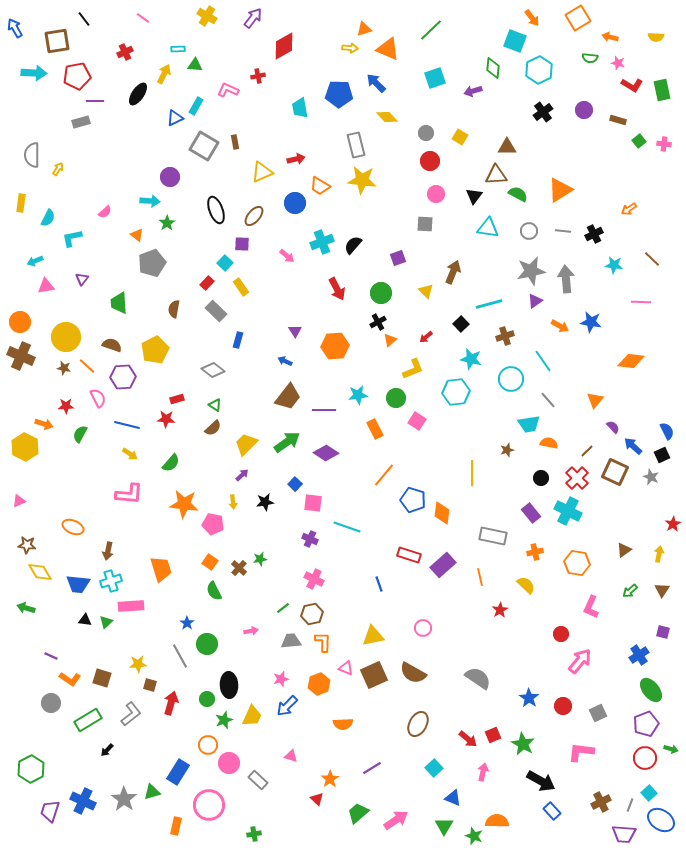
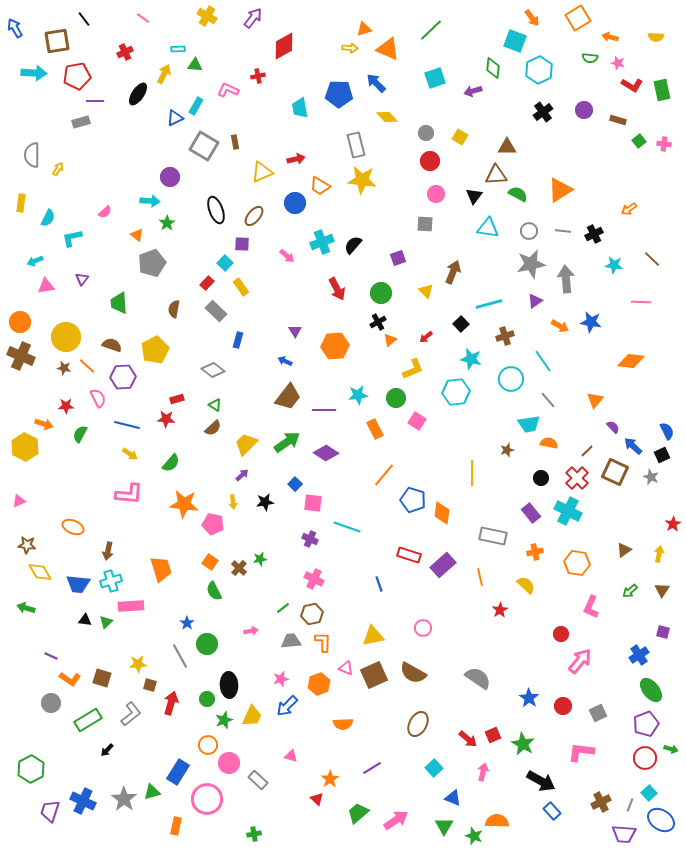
gray star at (531, 271): moved 7 px up
pink circle at (209, 805): moved 2 px left, 6 px up
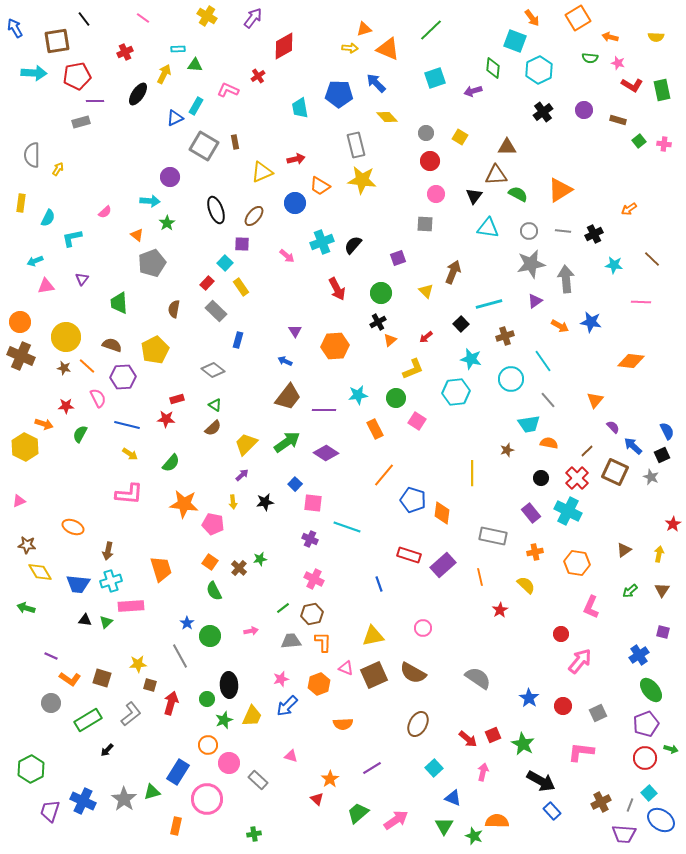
red cross at (258, 76): rotated 24 degrees counterclockwise
green circle at (207, 644): moved 3 px right, 8 px up
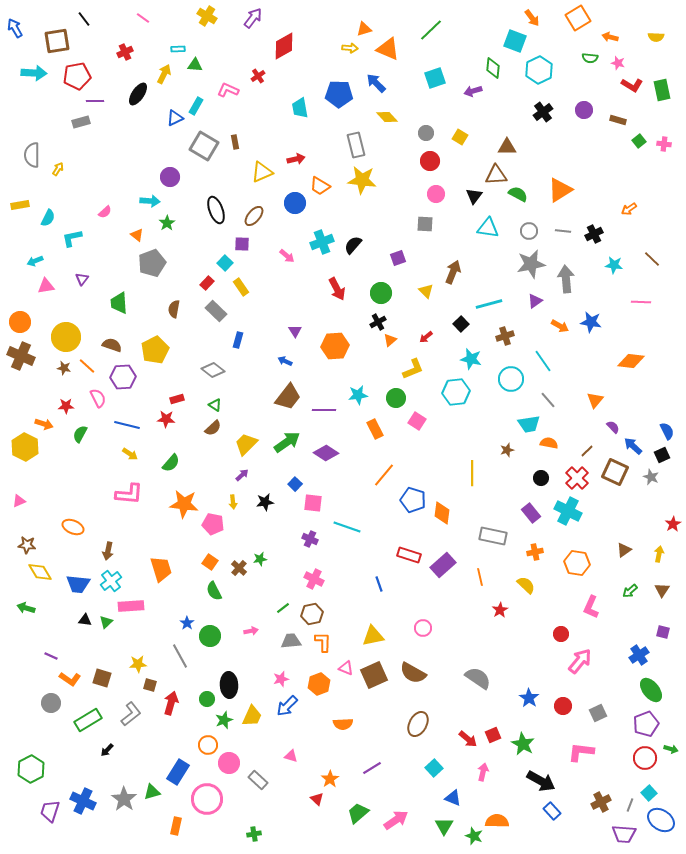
yellow rectangle at (21, 203): moved 1 px left, 2 px down; rotated 72 degrees clockwise
cyan cross at (111, 581): rotated 20 degrees counterclockwise
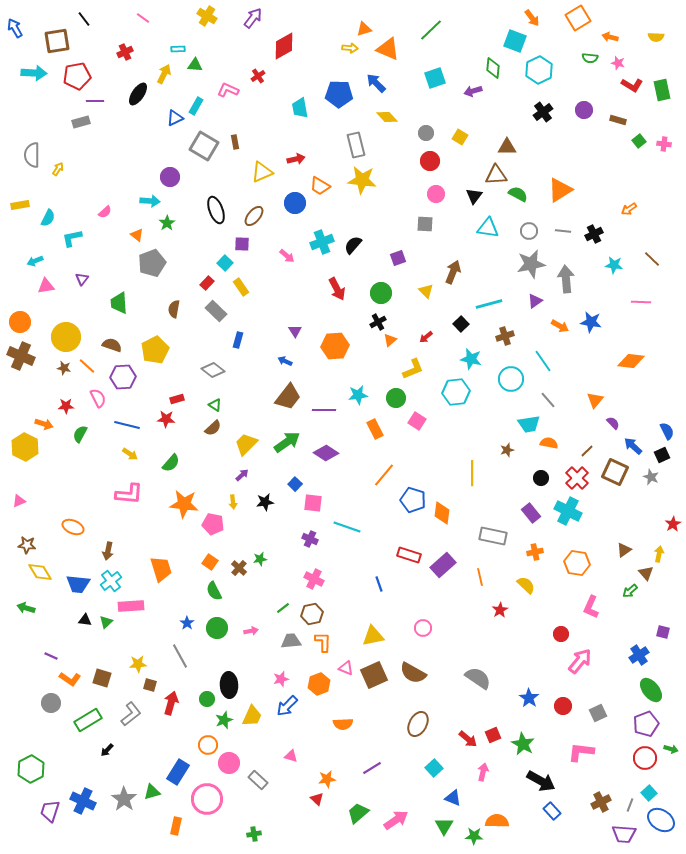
purple semicircle at (613, 427): moved 4 px up
brown triangle at (662, 590): moved 16 px left, 17 px up; rotated 14 degrees counterclockwise
green circle at (210, 636): moved 7 px right, 8 px up
orange star at (330, 779): moved 3 px left; rotated 24 degrees clockwise
green star at (474, 836): rotated 18 degrees counterclockwise
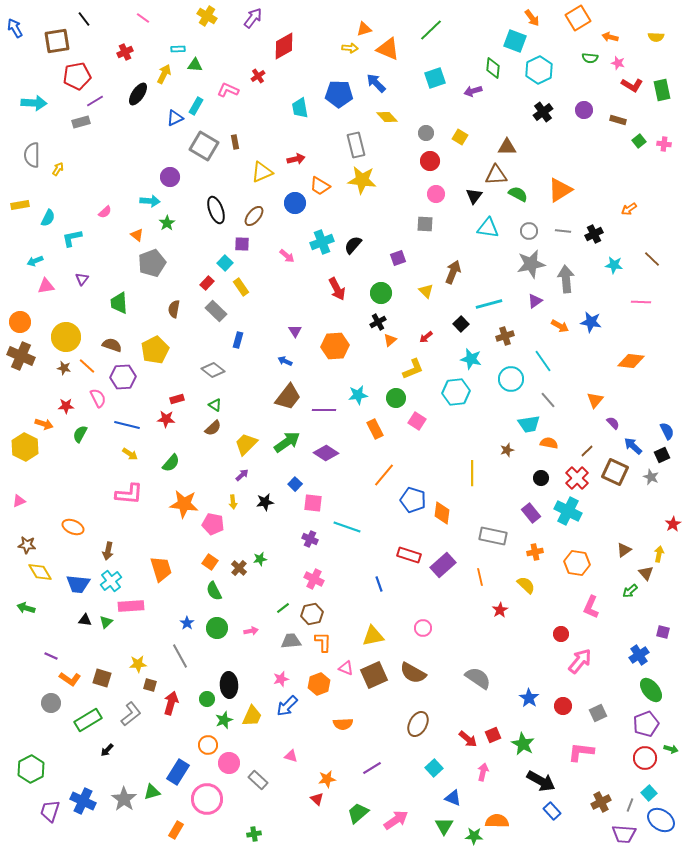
cyan arrow at (34, 73): moved 30 px down
purple line at (95, 101): rotated 30 degrees counterclockwise
orange rectangle at (176, 826): moved 4 px down; rotated 18 degrees clockwise
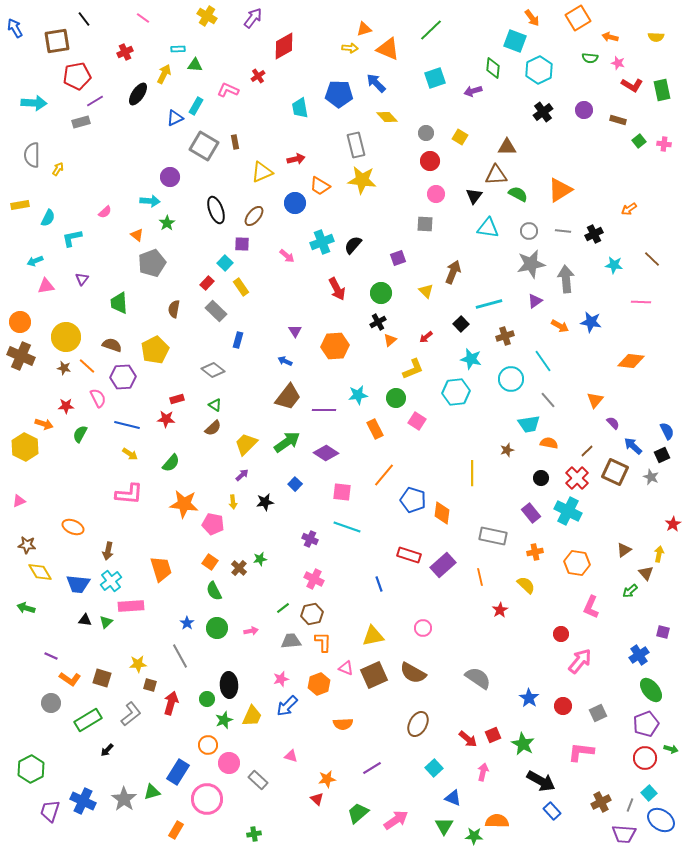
pink square at (313, 503): moved 29 px right, 11 px up
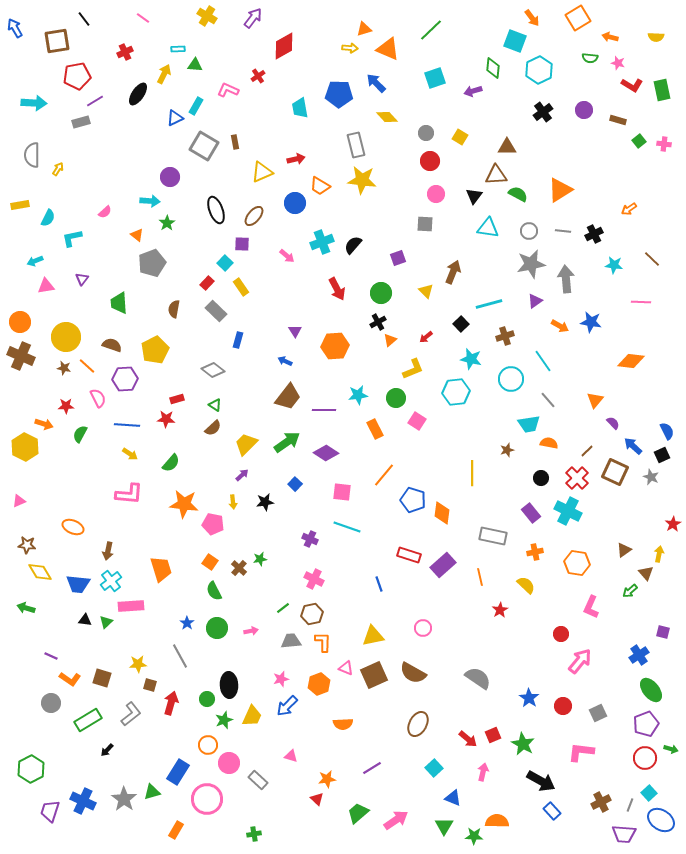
purple hexagon at (123, 377): moved 2 px right, 2 px down
blue line at (127, 425): rotated 10 degrees counterclockwise
